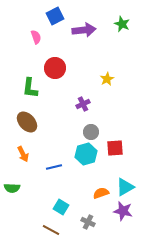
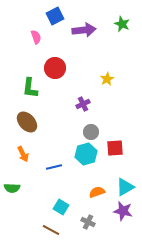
orange semicircle: moved 4 px left, 1 px up
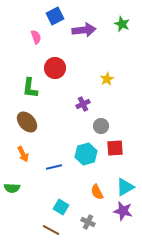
gray circle: moved 10 px right, 6 px up
orange semicircle: rotated 98 degrees counterclockwise
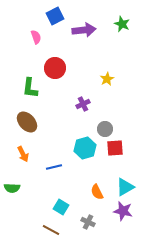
gray circle: moved 4 px right, 3 px down
cyan hexagon: moved 1 px left, 6 px up
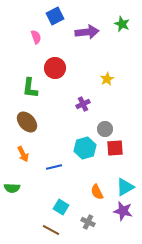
purple arrow: moved 3 px right, 2 px down
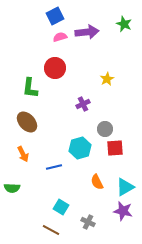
green star: moved 2 px right
pink semicircle: moved 24 px right; rotated 88 degrees counterclockwise
cyan hexagon: moved 5 px left
orange semicircle: moved 10 px up
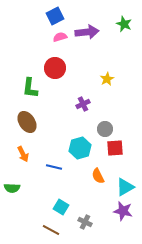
brown ellipse: rotated 10 degrees clockwise
blue line: rotated 28 degrees clockwise
orange semicircle: moved 1 px right, 6 px up
gray cross: moved 3 px left
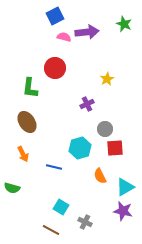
pink semicircle: moved 4 px right; rotated 32 degrees clockwise
purple cross: moved 4 px right
orange semicircle: moved 2 px right
green semicircle: rotated 14 degrees clockwise
